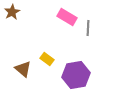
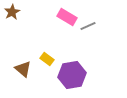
gray line: moved 2 px up; rotated 63 degrees clockwise
purple hexagon: moved 4 px left
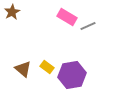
yellow rectangle: moved 8 px down
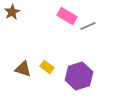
pink rectangle: moved 1 px up
brown triangle: rotated 24 degrees counterclockwise
purple hexagon: moved 7 px right, 1 px down; rotated 8 degrees counterclockwise
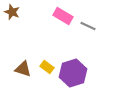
brown star: rotated 21 degrees counterclockwise
pink rectangle: moved 4 px left
gray line: rotated 49 degrees clockwise
purple hexagon: moved 6 px left, 3 px up
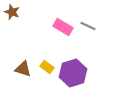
pink rectangle: moved 11 px down
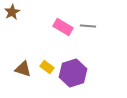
brown star: rotated 21 degrees clockwise
gray line: rotated 21 degrees counterclockwise
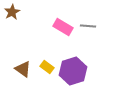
brown triangle: rotated 18 degrees clockwise
purple hexagon: moved 2 px up
